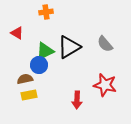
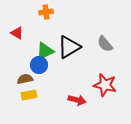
red arrow: rotated 78 degrees counterclockwise
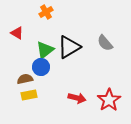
orange cross: rotated 24 degrees counterclockwise
gray semicircle: moved 1 px up
green triangle: moved 1 px up; rotated 12 degrees counterclockwise
blue circle: moved 2 px right, 2 px down
red star: moved 4 px right, 15 px down; rotated 25 degrees clockwise
red arrow: moved 2 px up
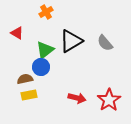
black triangle: moved 2 px right, 6 px up
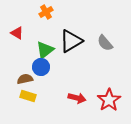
yellow rectangle: moved 1 px left, 1 px down; rotated 28 degrees clockwise
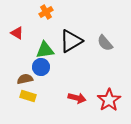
green triangle: rotated 30 degrees clockwise
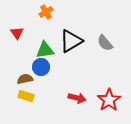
red triangle: rotated 24 degrees clockwise
yellow rectangle: moved 2 px left
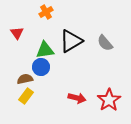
yellow rectangle: rotated 70 degrees counterclockwise
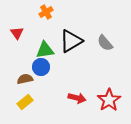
yellow rectangle: moved 1 px left, 6 px down; rotated 14 degrees clockwise
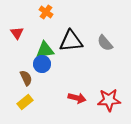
orange cross: rotated 24 degrees counterclockwise
black triangle: rotated 25 degrees clockwise
blue circle: moved 1 px right, 3 px up
brown semicircle: moved 1 px right, 1 px up; rotated 77 degrees clockwise
red star: rotated 30 degrees clockwise
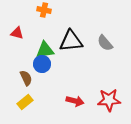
orange cross: moved 2 px left, 2 px up; rotated 24 degrees counterclockwise
red triangle: rotated 40 degrees counterclockwise
red arrow: moved 2 px left, 3 px down
